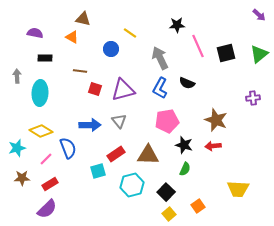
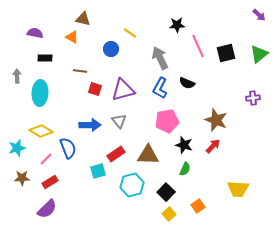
red arrow at (213, 146): rotated 140 degrees clockwise
red rectangle at (50, 184): moved 2 px up
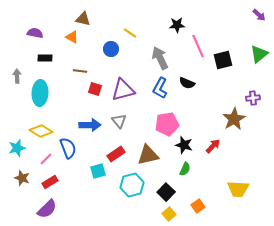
black square at (226, 53): moved 3 px left, 7 px down
brown star at (216, 120): moved 18 px right, 1 px up; rotated 20 degrees clockwise
pink pentagon at (167, 121): moved 3 px down
brown triangle at (148, 155): rotated 15 degrees counterclockwise
brown star at (22, 178): rotated 21 degrees clockwise
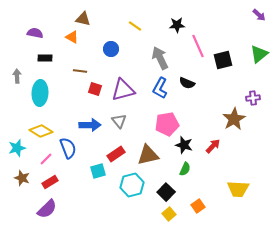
yellow line at (130, 33): moved 5 px right, 7 px up
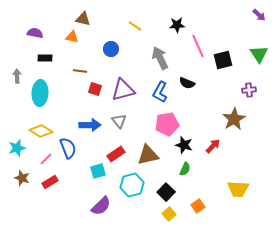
orange triangle at (72, 37): rotated 16 degrees counterclockwise
green triangle at (259, 54): rotated 24 degrees counterclockwise
blue L-shape at (160, 88): moved 4 px down
purple cross at (253, 98): moved 4 px left, 8 px up
purple semicircle at (47, 209): moved 54 px right, 3 px up
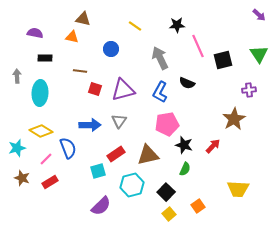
gray triangle at (119, 121): rotated 14 degrees clockwise
